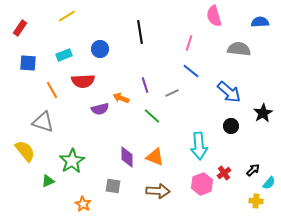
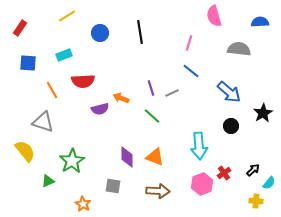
blue circle: moved 16 px up
purple line: moved 6 px right, 3 px down
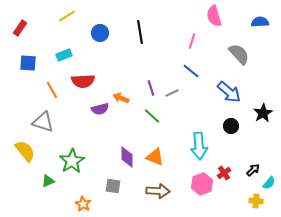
pink line: moved 3 px right, 2 px up
gray semicircle: moved 5 px down; rotated 40 degrees clockwise
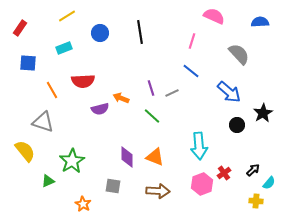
pink semicircle: rotated 130 degrees clockwise
cyan rectangle: moved 7 px up
black circle: moved 6 px right, 1 px up
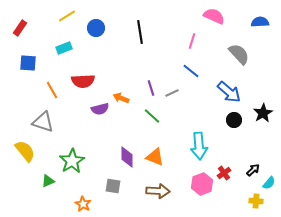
blue circle: moved 4 px left, 5 px up
black circle: moved 3 px left, 5 px up
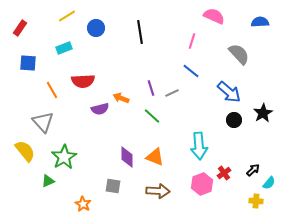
gray triangle: rotated 30 degrees clockwise
green star: moved 8 px left, 4 px up
